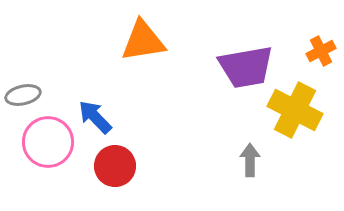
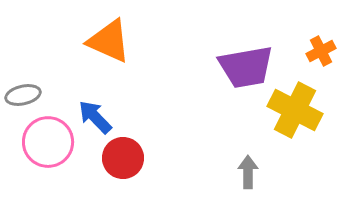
orange triangle: moved 34 px left; rotated 33 degrees clockwise
gray arrow: moved 2 px left, 12 px down
red circle: moved 8 px right, 8 px up
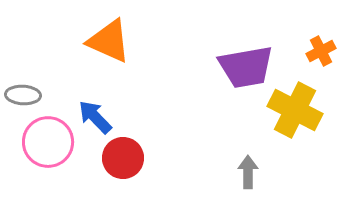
gray ellipse: rotated 16 degrees clockwise
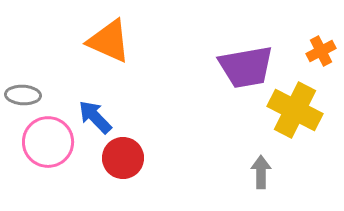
gray arrow: moved 13 px right
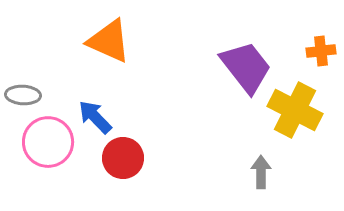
orange cross: rotated 20 degrees clockwise
purple trapezoid: rotated 118 degrees counterclockwise
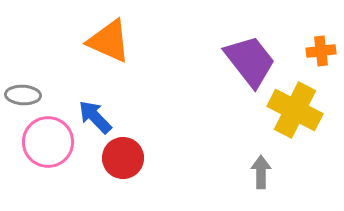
purple trapezoid: moved 4 px right, 6 px up
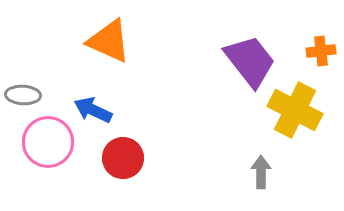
blue arrow: moved 2 px left, 7 px up; rotated 21 degrees counterclockwise
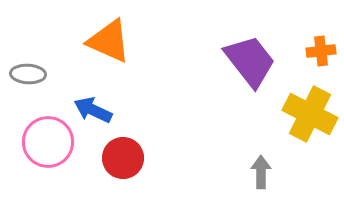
gray ellipse: moved 5 px right, 21 px up
yellow cross: moved 15 px right, 4 px down
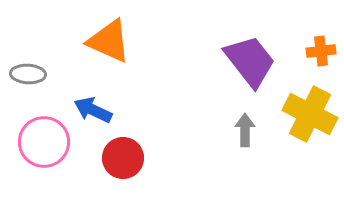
pink circle: moved 4 px left
gray arrow: moved 16 px left, 42 px up
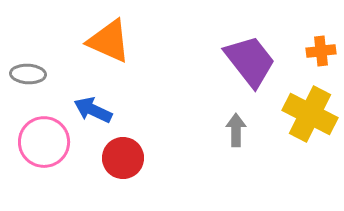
gray arrow: moved 9 px left
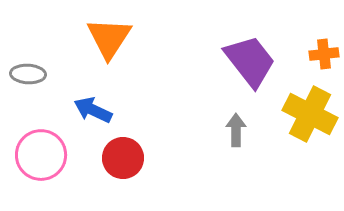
orange triangle: moved 3 px up; rotated 39 degrees clockwise
orange cross: moved 3 px right, 3 px down
pink circle: moved 3 px left, 13 px down
